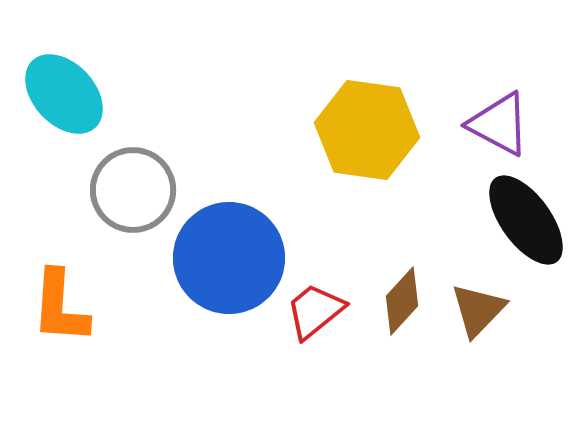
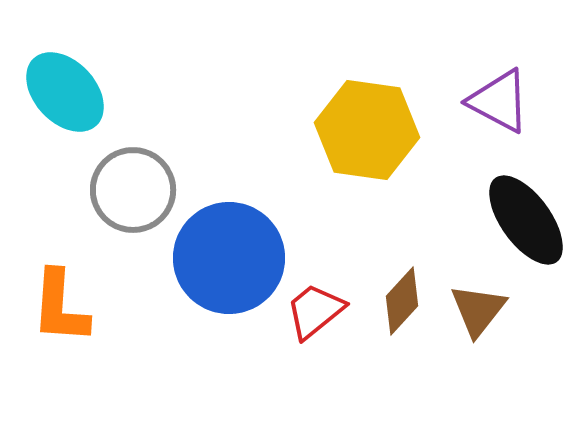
cyan ellipse: moved 1 px right, 2 px up
purple triangle: moved 23 px up
brown triangle: rotated 6 degrees counterclockwise
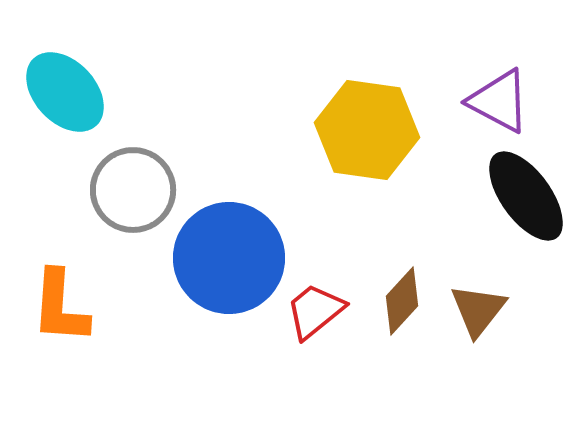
black ellipse: moved 24 px up
